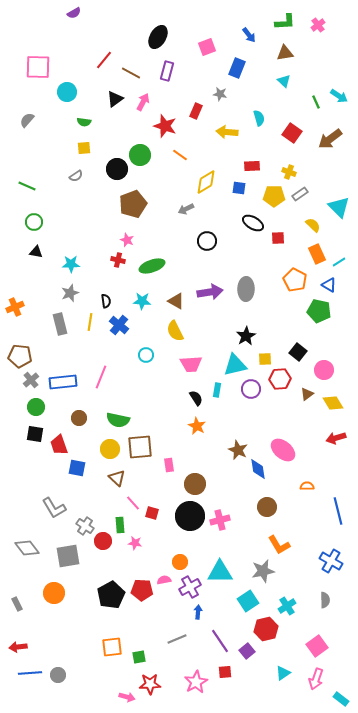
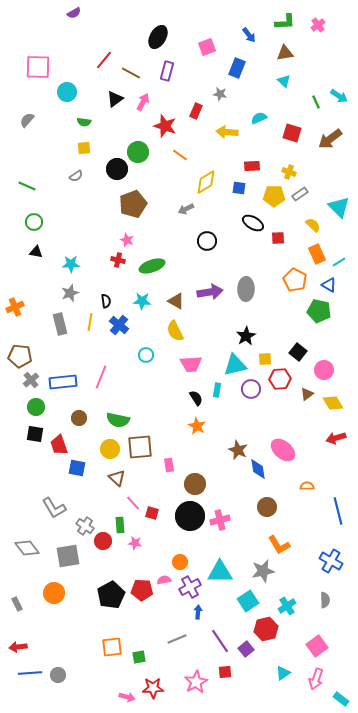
cyan semicircle at (259, 118): rotated 98 degrees counterclockwise
red square at (292, 133): rotated 18 degrees counterclockwise
green circle at (140, 155): moved 2 px left, 3 px up
purple square at (247, 651): moved 1 px left, 2 px up
red star at (150, 684): moved 3 px right, 4 px down
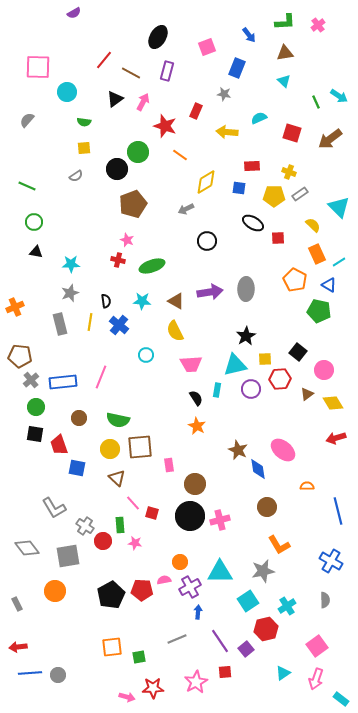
gray star at (220, 94): moved 4 px right
orange circle at (54, 593): moved 1 px right, 2 px up
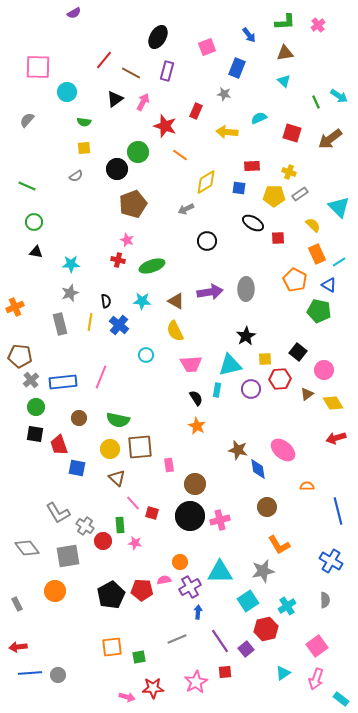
cyan triangle at (235, 365): moved 5 px left
brown star at (238, 450): rotated 12 degrees counterclockwise
gray L-shape at (54, 508): moved 4 px right, 5 px down
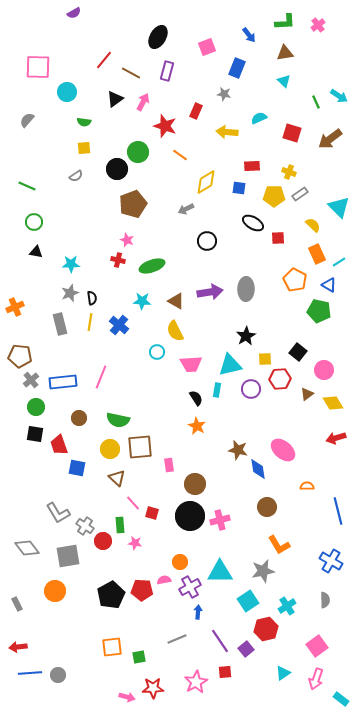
black semicircle at (106, 301): moved 14 px left, 3 px up
cyan circle at (146, 355): moved 11 px right, 3 px up
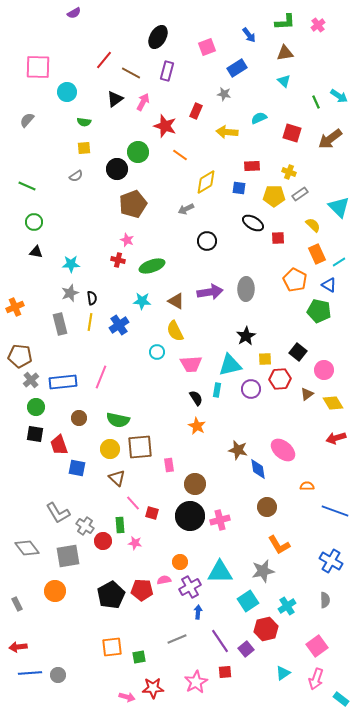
blue rectangle at (237, 68): rotated 36 degrees clockwise
blue cross at (119, 325): rotated 18 degrees clockwise
blue line at (338, 511): moved 3 px left; rotated 56 degrees counterclockwise
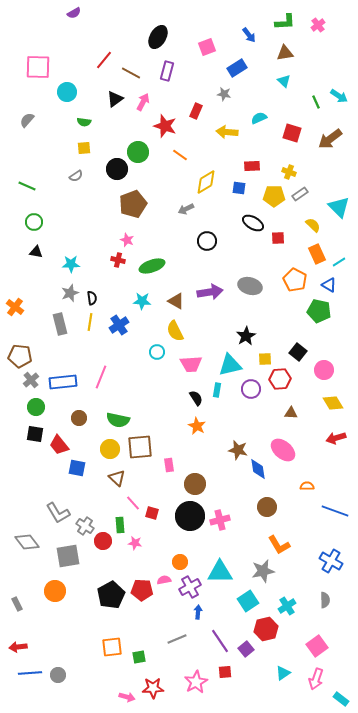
gray ellipse at (246, 289): moved 4 px right, 3 px up; rotated 75 degrees counterclockwise
orange cross at (15, 307): rotated 30 degrees counterclockwise
brown triangle at (307, 394): moved 16 px left, 19 px down; rotated 40 degrees clockwise
red trapezoid at (59, 445): rotated 20 degrees counterclockwise
gray diamond at (27, 548): moved 6 px up
